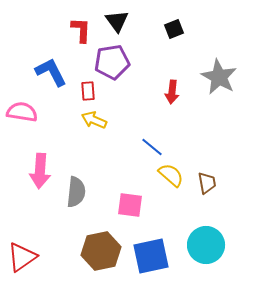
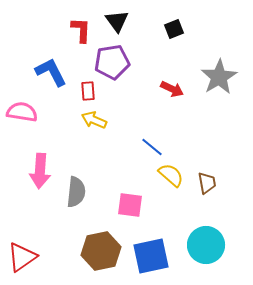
gray star: rotated 12 degrees clockwise
red arrow: moved 3 px up; rotated 70 degrees counterclockwise
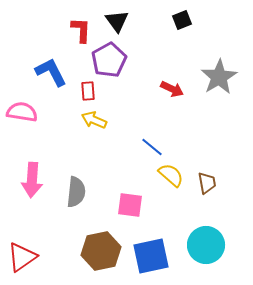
black square: moved 8 px right, 9 px up
purple pentagon: moved 3 px left, 2 px up; rotated 20 degrees counterclockwise
pink arrow: moved 8 px left, 9 px down
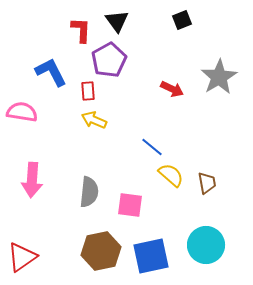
gray semicircle: moved 13 px right
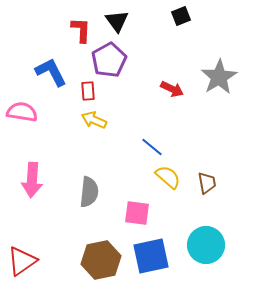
black square: moved 1 px left, 4 px up
yellow semicircle: moved 3 px left, 2 px down
pink square: moved 7 px right, 8 px down
brown hexagon: moved 9 px down
red triangle: moved 4 px down
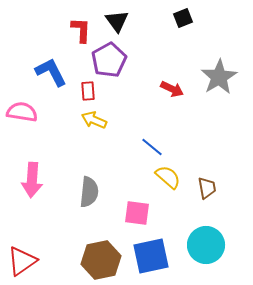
black square: moved 2 px right, 2 px down
brown trapezoid: moved 5 px down
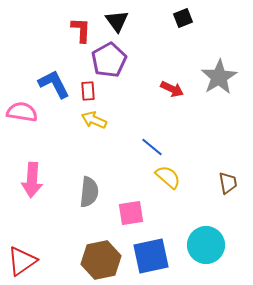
blue L-shape: moved 3 px right, 12 px down
brown trapezoid: moved 21 px right, 5 px up
pink square: moved 6 px left; rotated 16 degrees counterclockwise
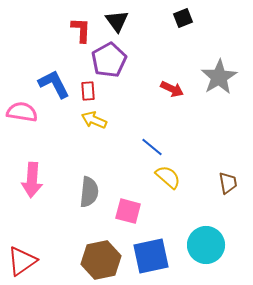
pink square: moved 3 px left, 2 px up; rotated 24 degrees clockwise
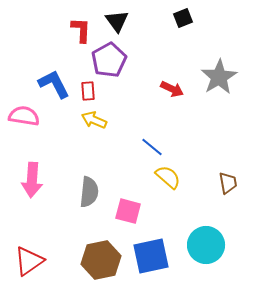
pink semicircle: moved 2 px right, 4 px down
red triangle: moved 7 px right
